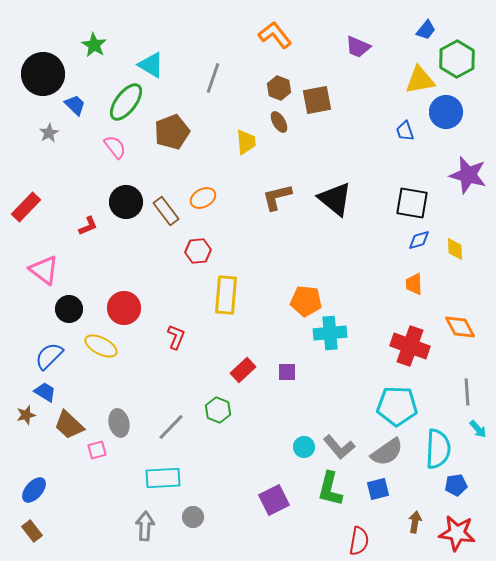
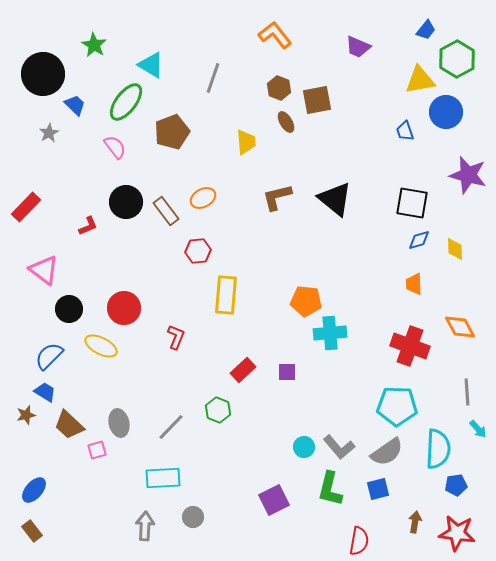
brown ellipse at (279, 122): moved 7 px right
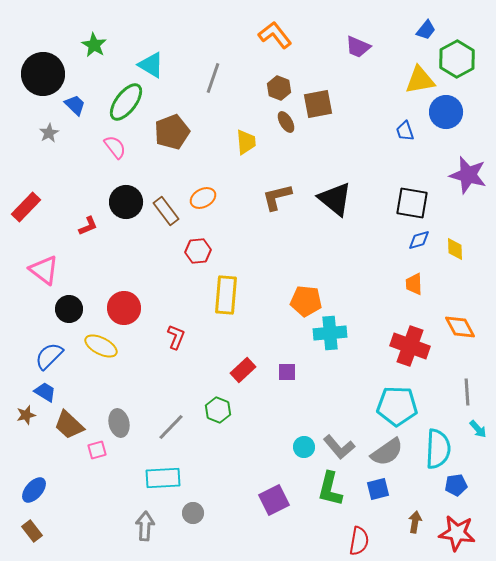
brown square at (317, 100): moved 1 px right, 4 px down
gray circle at (193, 517): moved 4 px up
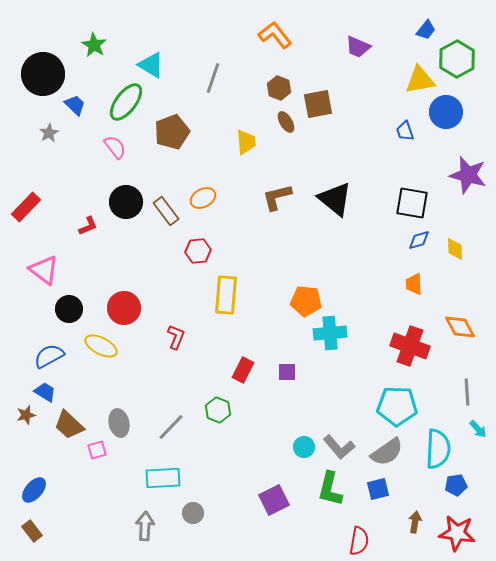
blue semicircle at (49, 356): rotated 16 degrees clockwise
red rectangle at (243, 370): rotated 20 degrees counterclockwise
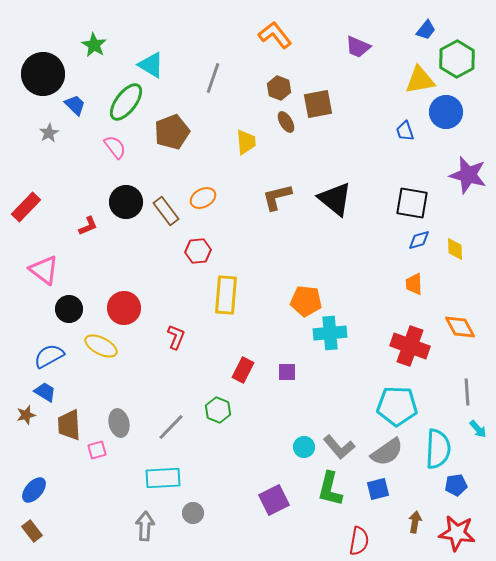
brown trapezoid at (69, 425): rotated 44 degrees clockwise
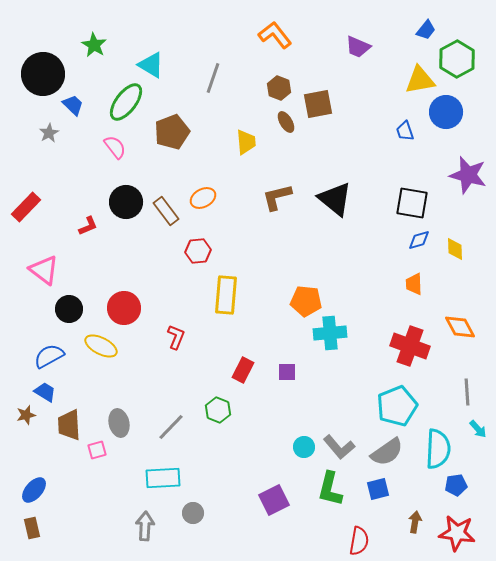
blue trapezoid at (75, 105): moved 2 px left
cyan pentagon at (397, 406): rotated 24 degrees counterclockwise
brown rectangle at (32, 531): moved 3 px up; rotated 25 degrees clockwise
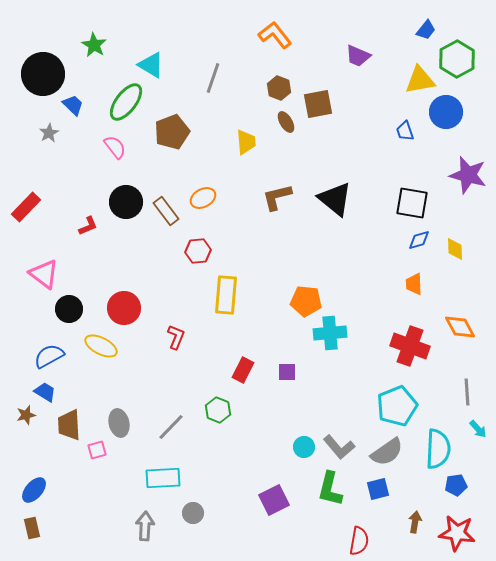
purple trapezoid at (358, 47): moved 9 px down
pink triangle at (44, 270): moved 4 px down
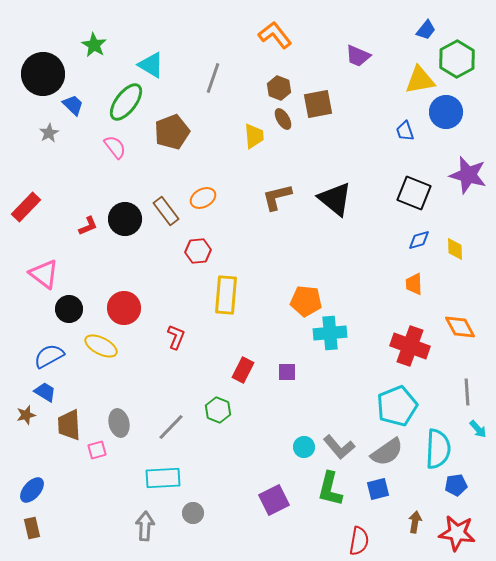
brown ellipse at (286, 122): moved 3 px left, 3 px up
yellow trapezoid at (246, 142): moved 8 px right, 6 px up
black circle at (126, 202): moved 1 px left, 17 px down
black square at (412, 203): moved 2 px right, 10 px up; rotated 12 degrees clockwise
blue ellipse at (34, 490): moved 2 px left
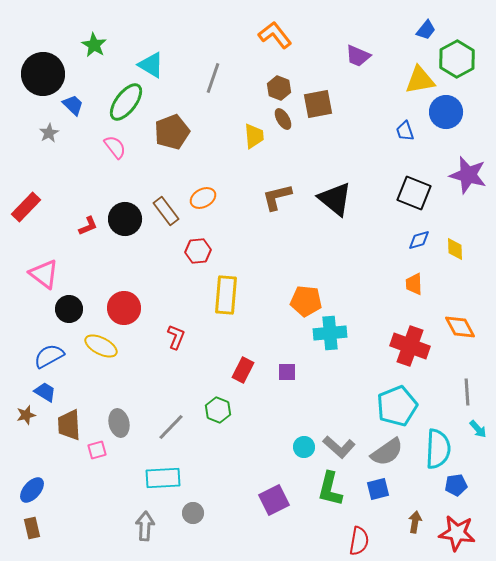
gray L-shape at (339, 447): rotated 8 degrees counterclockwise
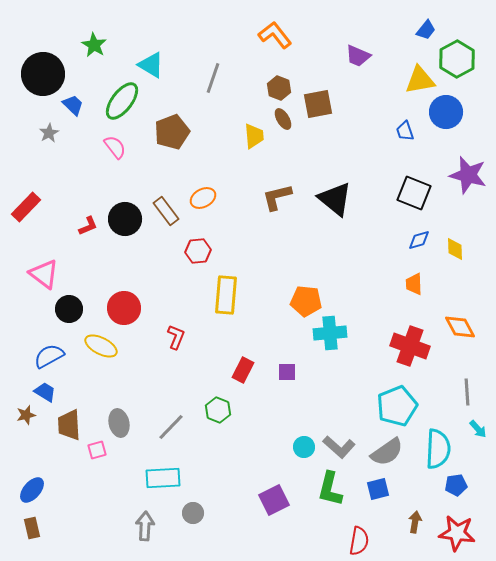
green ellipse at (126, 102): moved 4 px left, 1 px up
